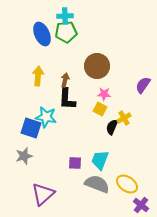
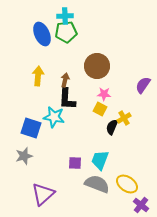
cyan star: moved 8 px right
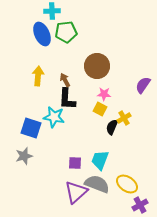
cyan cross: moved 13 px left, 5 px up
brown arrow: rotated 40 degrees counterclockwise
purple triangle: moved 33 px right, 2 px up
purple cross: moved 1 px left; rotated 21 degrees clockwise
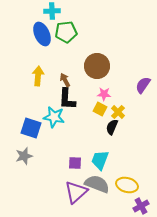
yellow cross: moved 6 px left, 6 px up; rotated 16 degrees counterclockwise
yellow ellipse: moved 1 px down; rotated 20 degrees counterclockwise
purple cross: moved 1 px right, 1 px down
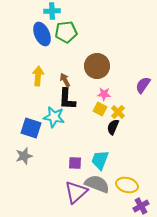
black semicircle: moved 1 px right
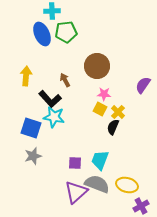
yellow arrow: moved 12 px left
black L-shape: moved 17 px left; rotated 45 degrees counterclockwise
gray star: moved 9 px right
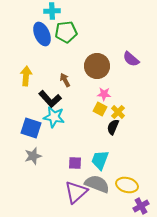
purple semicircle: moved 12 px left, 26 px up; rotated 84 degrees counterclockwise
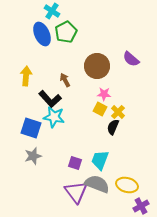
cyan cross: rotated 35 degrees clockwise
green pentagon: rotated 20 degrees counterclockwise
purple square: rotated 16 degrees clockwise
purple triangle: rotated 25 degrees counterclockwise
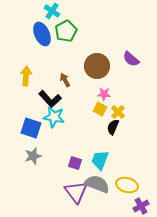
green pentagon: moved 1 px up
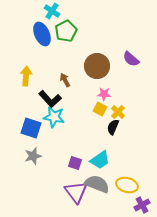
cyan trapezoid: rotated 145 degrees counterclockwise
purple cross: moved 1 px right, 1 px up
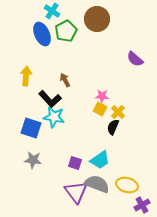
purple semicircle: moved 4 px right
brown circle: moved 47 px up
pink star: moved 2 px left, 2 px down
gray star: moved 4 px down; rotated 24 degrees clockwise
